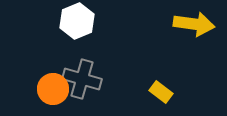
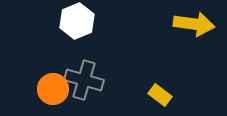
gray cross: moved 2 px right, 1 px down
yellow rectangle: moved 1 px left, 3 px down
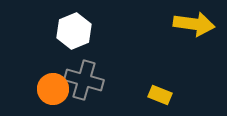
white hexagon: moved 3 px left, 10 px down
yellow rectangle: rotated 15 degrees counterclockwise
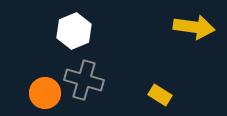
yellow arrow: moved 3 px down
orange circle: moved 8 px left, 4 px down
yellow rectangle: rotated 10 degrees clockwise
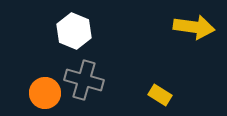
white hexagon: rotated 16 degrees counterclockwise
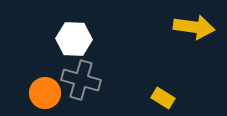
white hexagon: moved 8 px down; rotated 20 degrees counterclockwise
gray cross: moved 3 px left
yellow rectangle: moved 3 px right, 3 px down
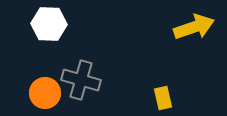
yellow arrow: rotated 27 degrees counterclockwise
white hexagon: moved 25 px left, 15 px up
yellow rectangle: rotated 45 degrees clockwise
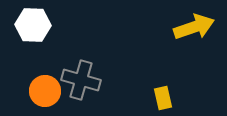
white hexagon: moved 16 px left, 1 px down
orange circle: moved 2 px up
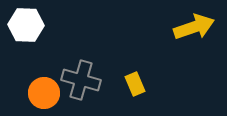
white hexagon: moved 7 px left
orange circle: moved 1 px left, 2 px down
yellow rectangle: moved 28 px left, 14 px up; rotated 10 degrees counterclockwise
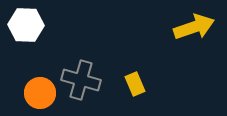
orange circle: moved 4 px left
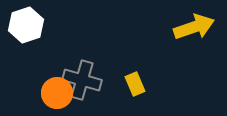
white hexagon: rotated 20 degrees counterclockwise
gray cross: moved 1 px right
orange circle: moved 17 px right
